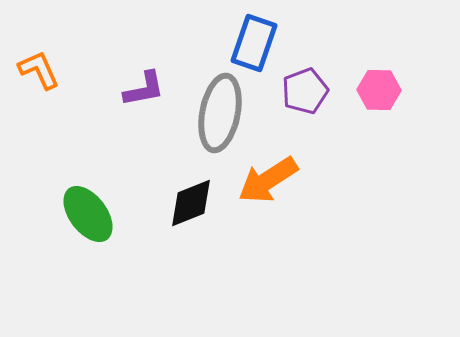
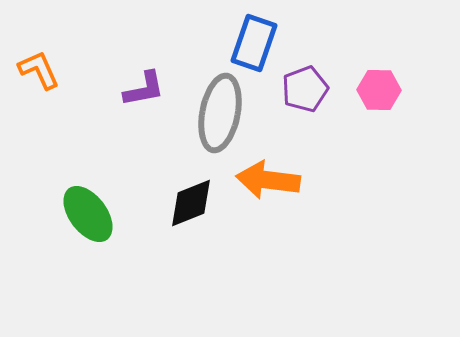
purple pentagon: moved 2 px up
orange arrow: rotated 40 degrees clockwise
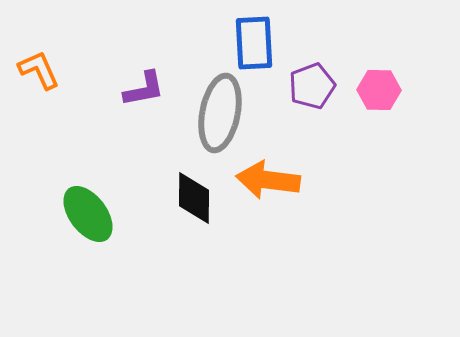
blue rectangle: rotated 22 degrees counterclockwise
purple pentagon: moved 7 px right, 3 px up
black diamond: moved 3 px right, 5 px up; rotated 68 degrees counterclockwise
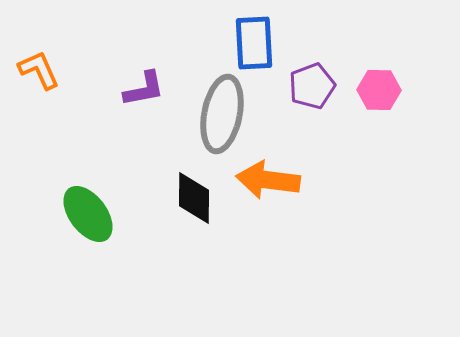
gray ellipse: moved 2 px right, 1 px down
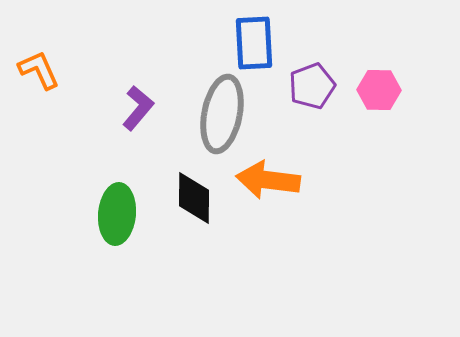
purple L-shape: moved 6 px left, 19 px down; rotated 39 degrees counterclockwise
green ellipse: moved 29 px right; rotated 42 degrees clockwise
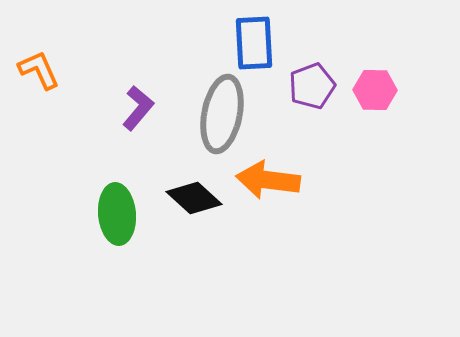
pink hexagon: moved 4 px left
black diamond: rotated 48 degrees counterclockwise
green ellipse: rotated 10 degrees counterclockwise
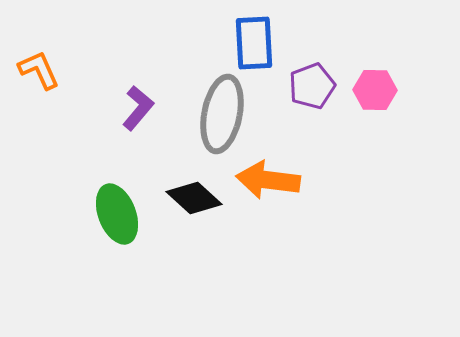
green ellipse: rotated 16 degrees counterclockwise
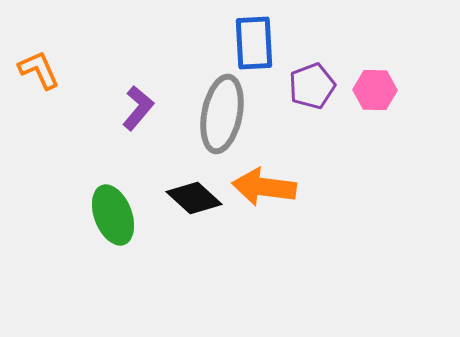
orange arrow: moved 4 px left, 7 px down
green ellipse: moved 4 px left, 1 px down
